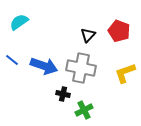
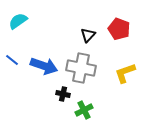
cyan semicircle: moved 1 px left, 1 px up
red pentagon: moved 2 px up
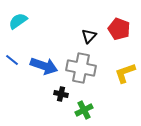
black triangle: moved 1 px right, 1 px down
black cross: moved 2 px left
